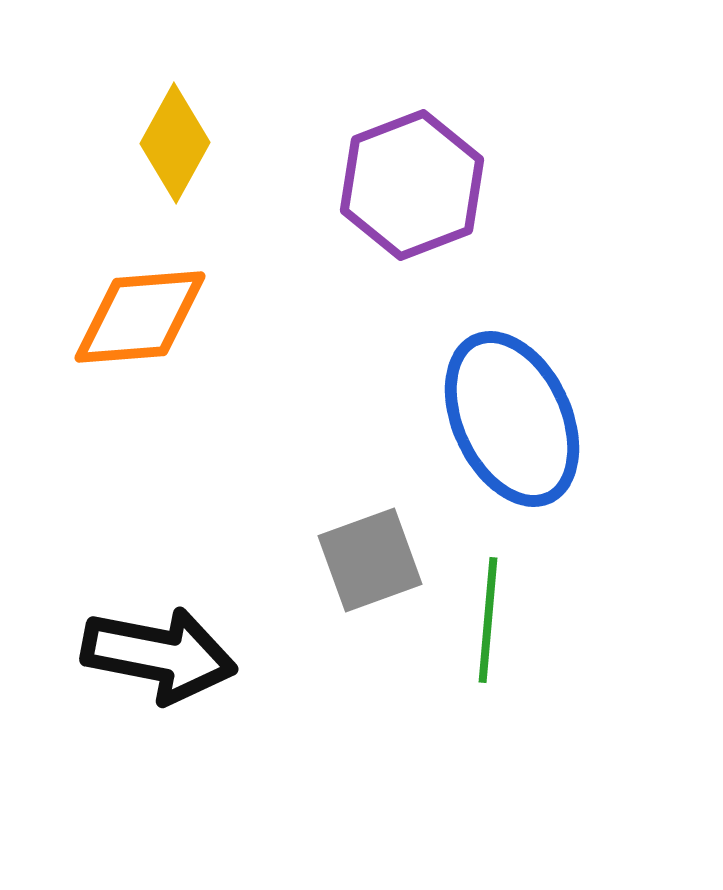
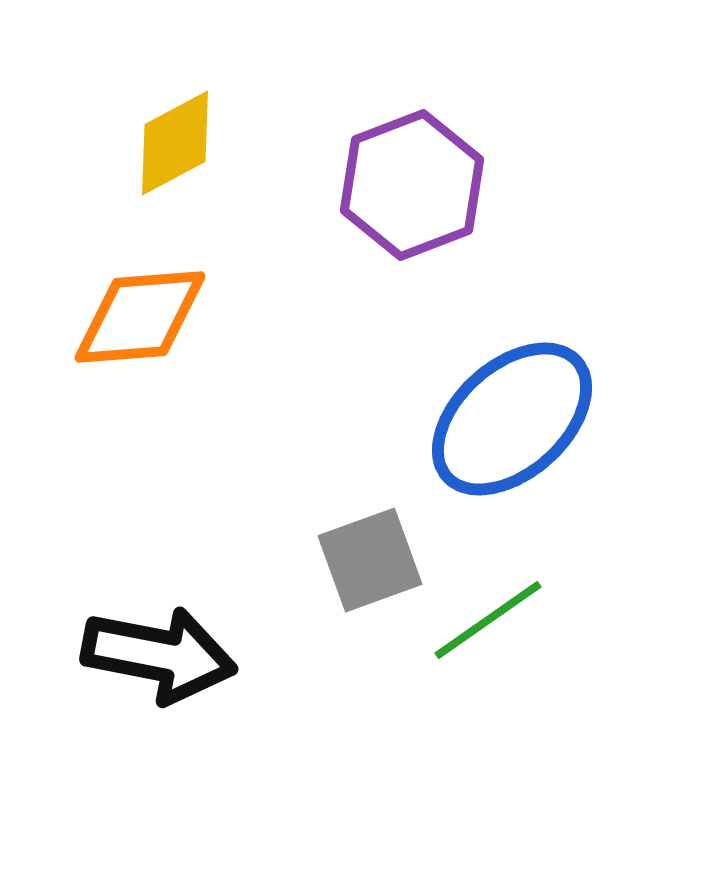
yellow diamond: rotated 33 degrees clockwise
blue ellipse: rotated 73 degrees clockwise
green line: rotated 50 degrees clockwise
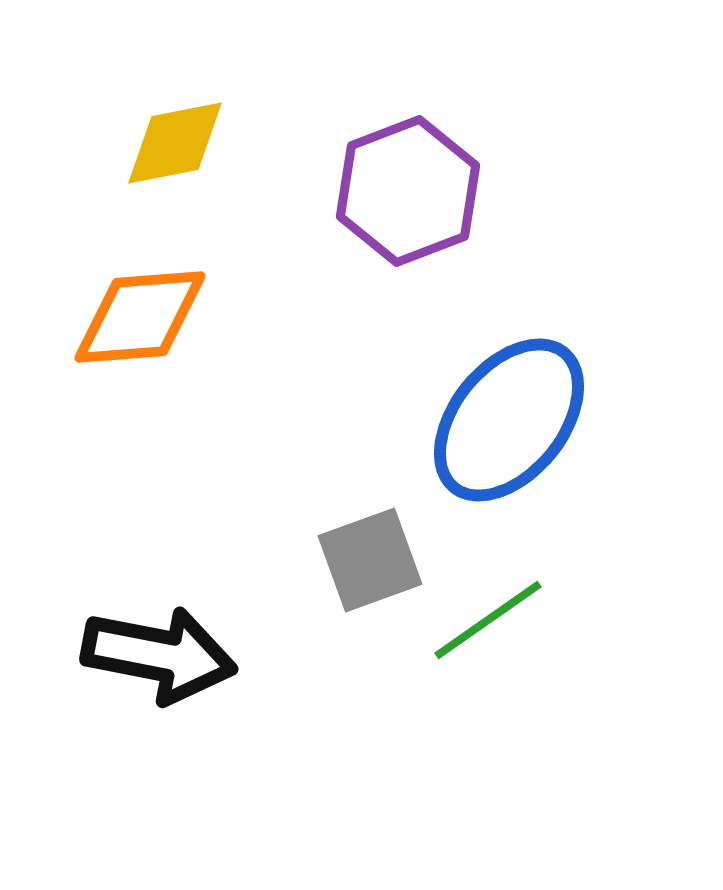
yellow diamond: rotated 17 degrees clockwise
purple hexagon: moved 4 px left, 6 px down
blue ellipse: moved 3 px left, 1 px down; rotated 9 degrees counterclockwise
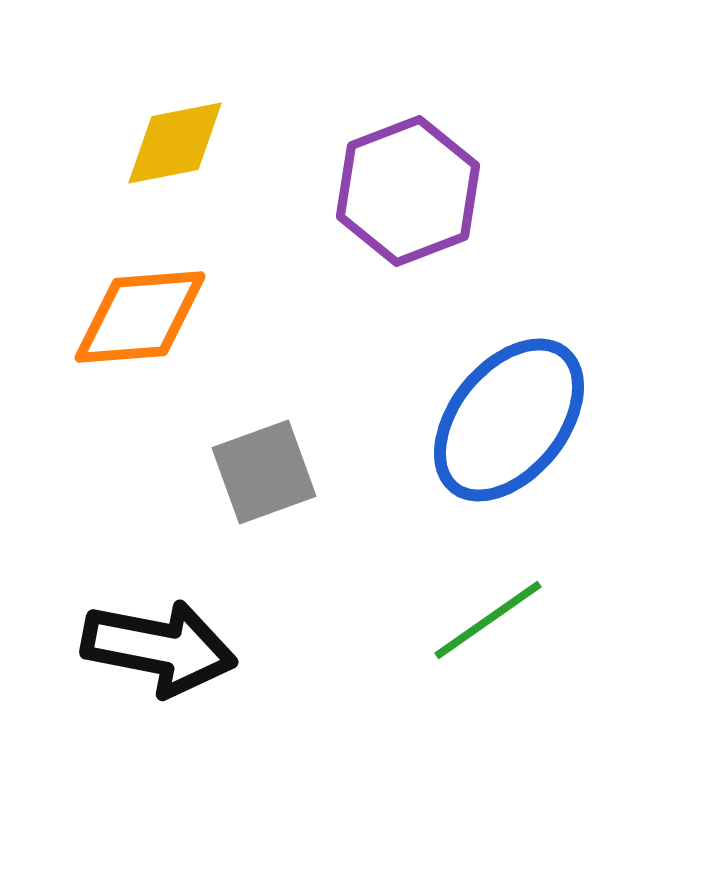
gray square: moved 106 px left, 88 px up
black arrow: moved 7 px up
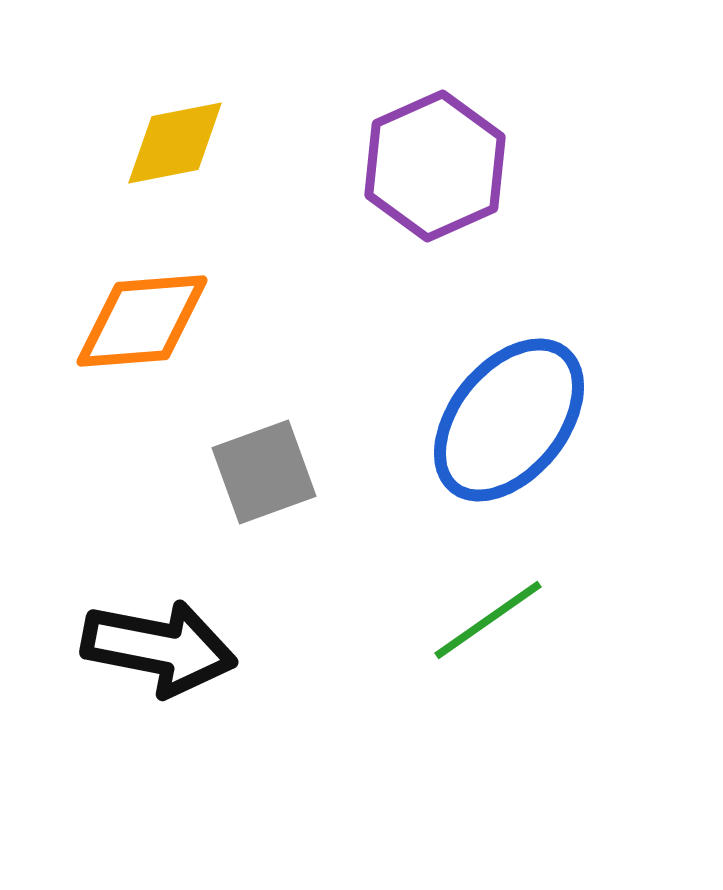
purple hexagon: moved 27 px right, 25 px up; rotated 3 degrees counterclockwise
orange diamond: moved 2 px right, 4 px down
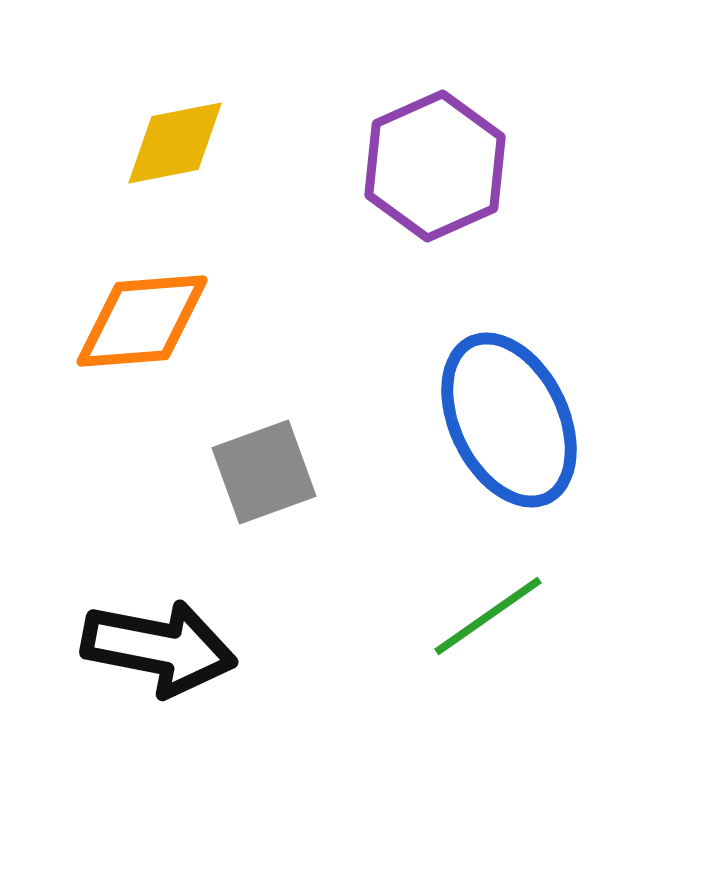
blue ellipse: rotated 65 degrees counterclockwise
green line: moved 4 px up
